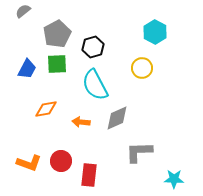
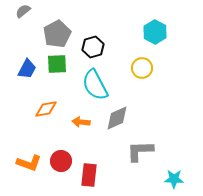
gray L-shape: moved 1 px right, 1 px up
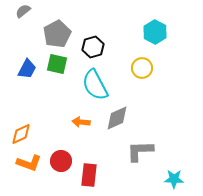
green square: rotated 15 degrees clockwise
orange diamond: moved 25 px left, 25 px down; rotated 15 degrees counterclockwise
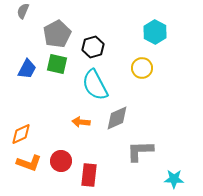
gray semicircle: rotated 28 degrees counterclockwise
